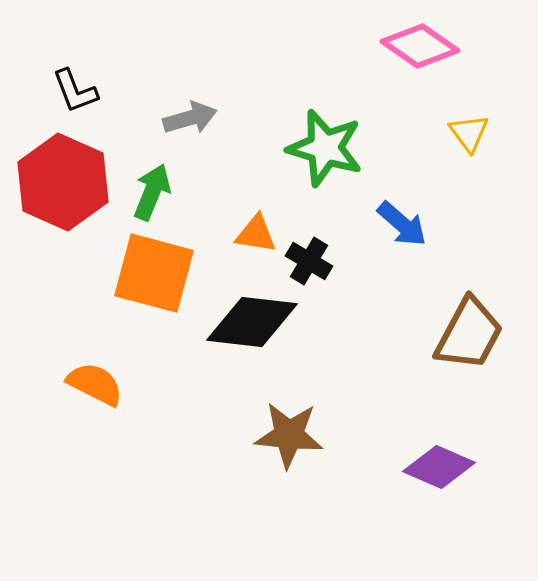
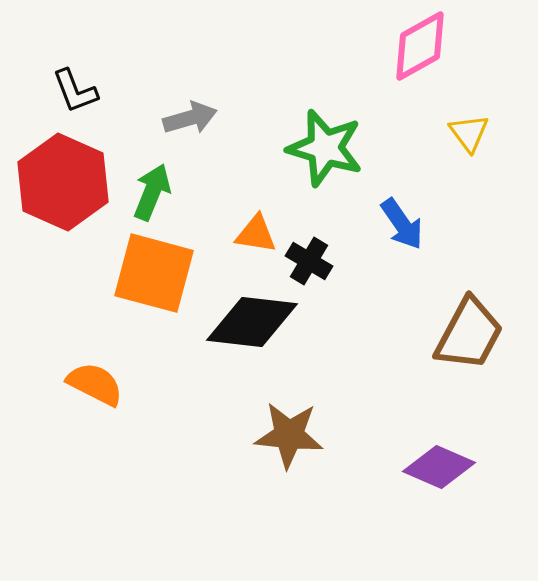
pink diamond: rotated 64 degrees counterclockwise
blue arrow: rotated 14 degrees clockwise
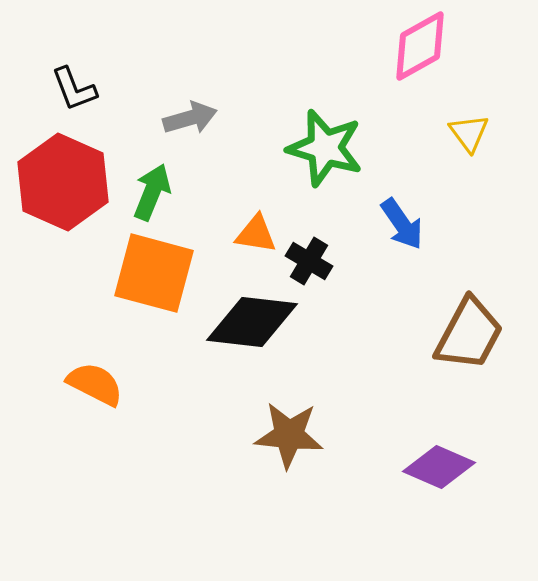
black L-shape: moved 1 px left, 2 px up
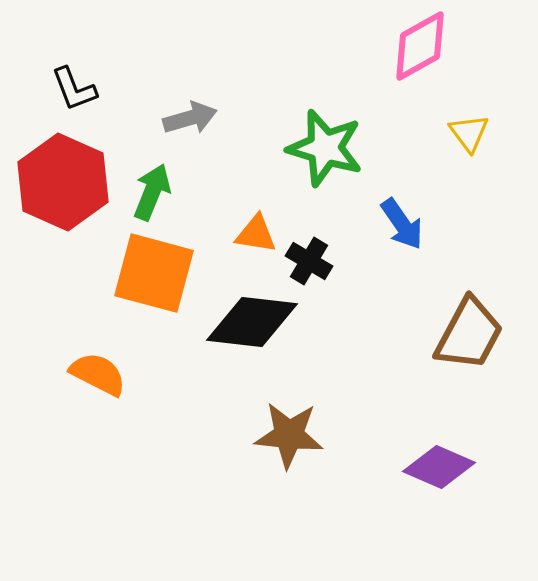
orange semicircle: moved 3 px right, 10 px up
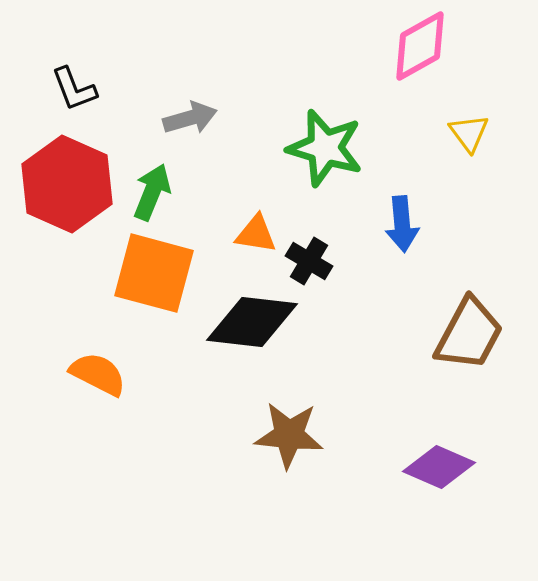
red hexagon: moved 4 px right, 2 px down
blue arrow: rotated 30 degrees clockwise
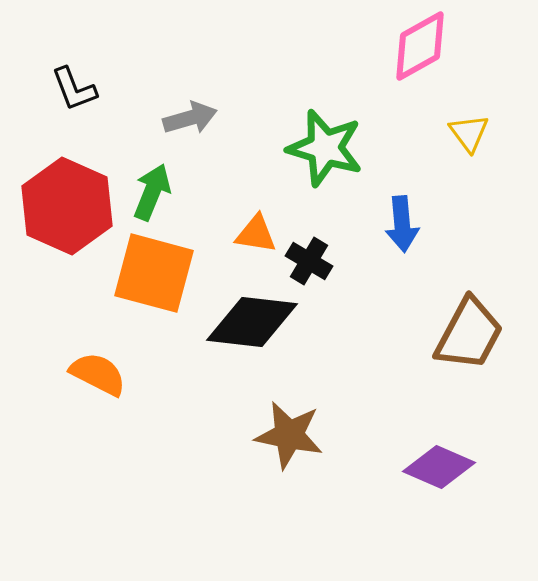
red hexagon: moved 22 px down
brown star: rotated 6 degrees clockwise
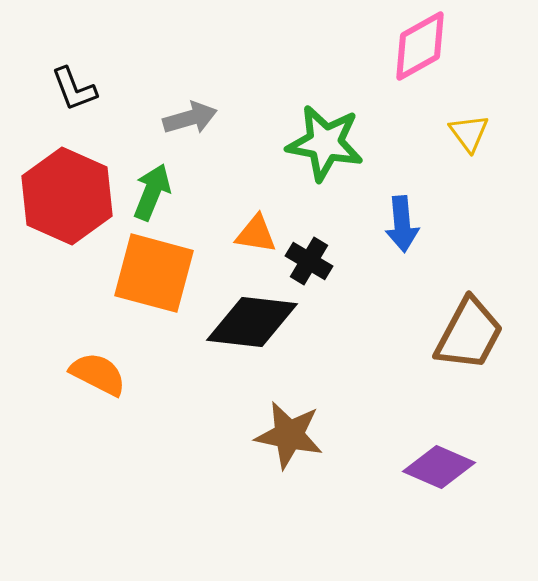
green star: moved 5 px up; rotated 6 degrees counterclockwise
red hexagon: moved 10 px up
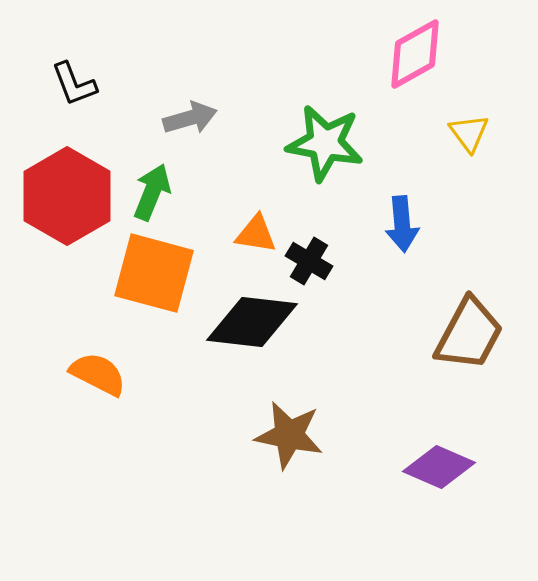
pink diamond: moved 5 px left, 8 px down
black L-shape: moved 5 px up
red hexagon: rotated 6 degrees clockwise
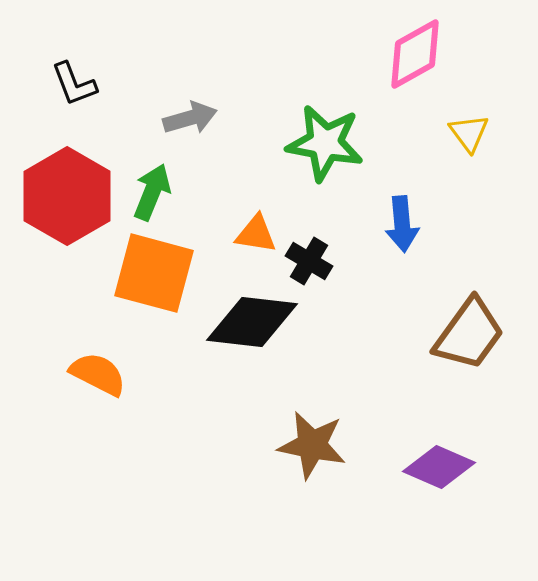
brown trapezoid: rotated 8 degrees clockwise
brown star: moved 23 px right, 10 px down
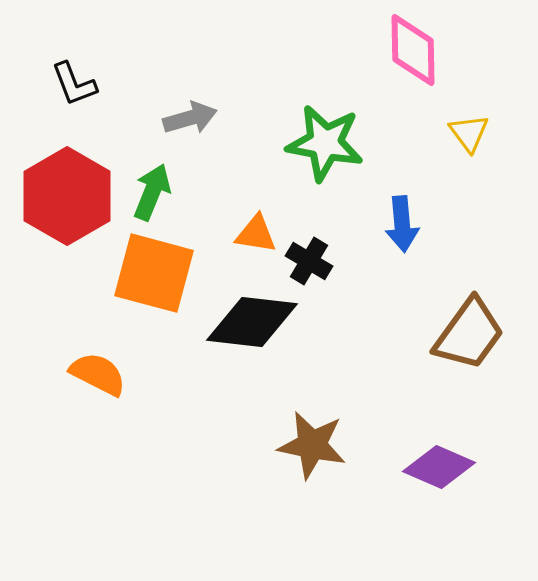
pink diamond: moved 2 px left, 4 px up; rotated 62 degrees counterclockwise
